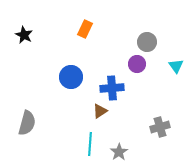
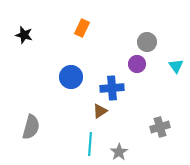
orange rectangle: moved 3 px left, 1 px up
black star: rotated 12 degrees counterclockwise
gray semicircle: moved 4 px right, 4 px down
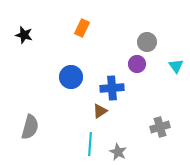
gray semicircle: moved 1 px left
gray star: moved 1 px left; rotated 12 degrees counterclockwise
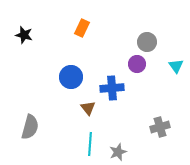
brown triangle: moved 12 px left, 3 px up; rotated 35 degrees counterclockwise
gray star: rotated 24 degrees clockwise
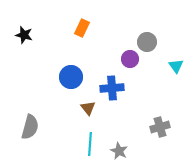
purple circle: moved 7 px left, 5 px up
gray star: moved 1 px right, 1 px up; rotated 24 degrees counterclockwise
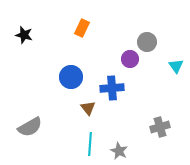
gray semicircle: rotated 45 degrees clockwise
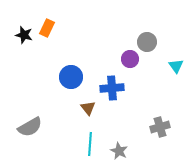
orange rectangle: moved 35 px left
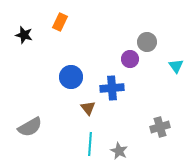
orange rectangle: moved 13 px right, 6 px up
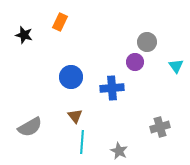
purple circle: moved 5 px right, 3 px down
brown triangle: moved 13 px left, 8 px down
cyan line: moved 8 px left, 2 px up
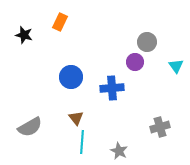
brown triangle: moved 1 px right, 2 px down
